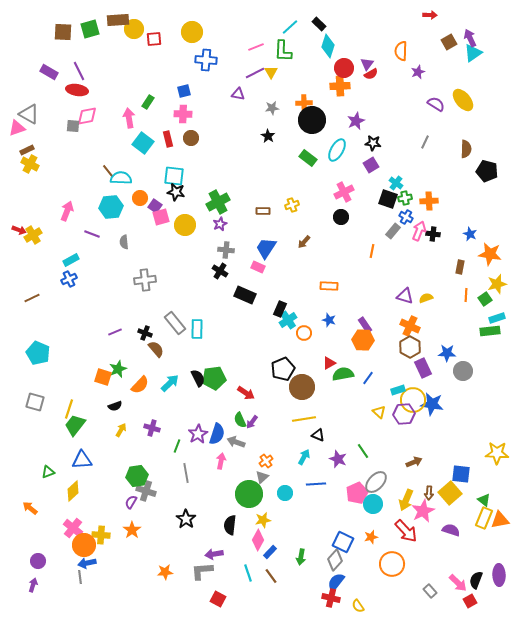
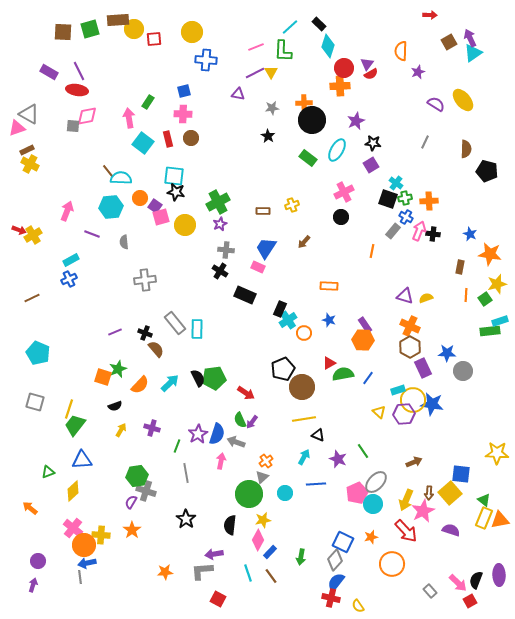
cyan rectangle at (497, 318): moved 3 px right, 3 px down
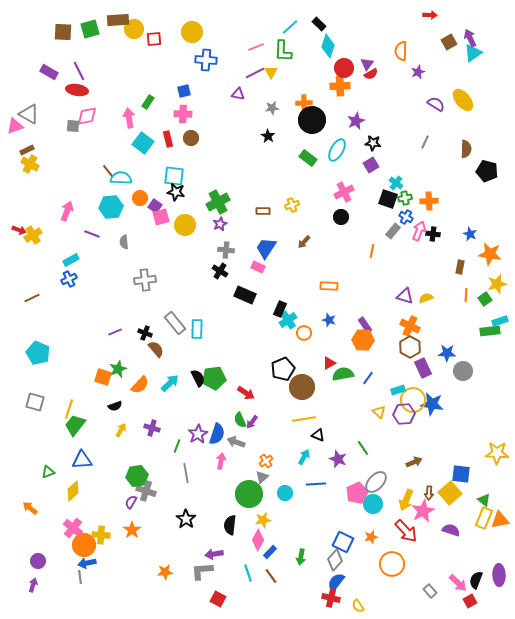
pink triangle at (17, 128): moved 2 px left, 2 px up
green line at (363, 451): moved 3 px up
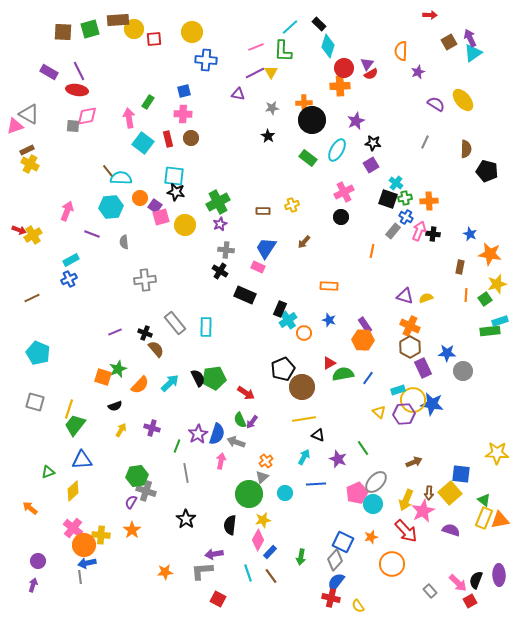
cyan rectangle at (197, 329): moved 9 px right, 2 px up
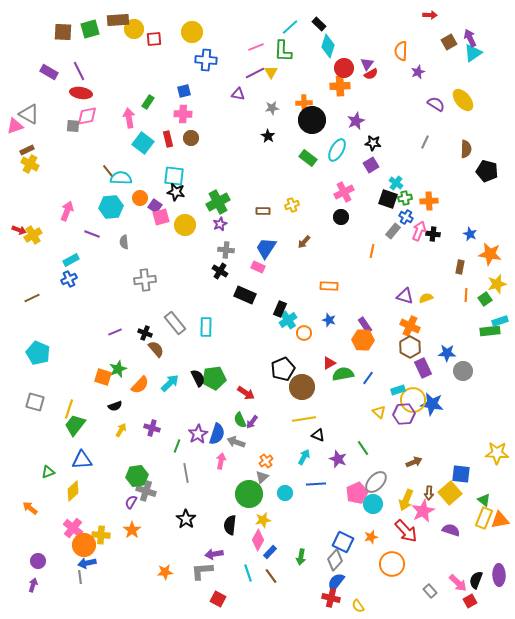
red ellipse at (77, 90): moved 4 px right, 3 px down
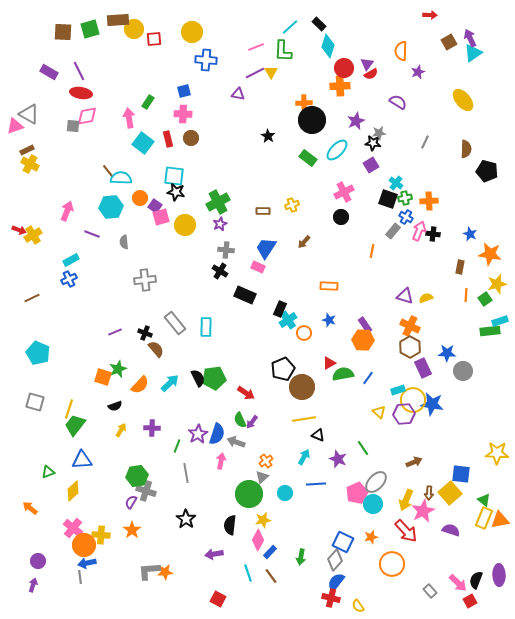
purple semicircle at (436, 104): moved 38 px left, 2 px up
gray star at (272, 108): moved 107 px right, 25 px down
cyan ellipse at (337, 150): rotated 15 degrees clockwise
purple cross at (152, 428): rotated 14 degrees counterclockwise
gray L-shape at (202, 571): moved 53 px left
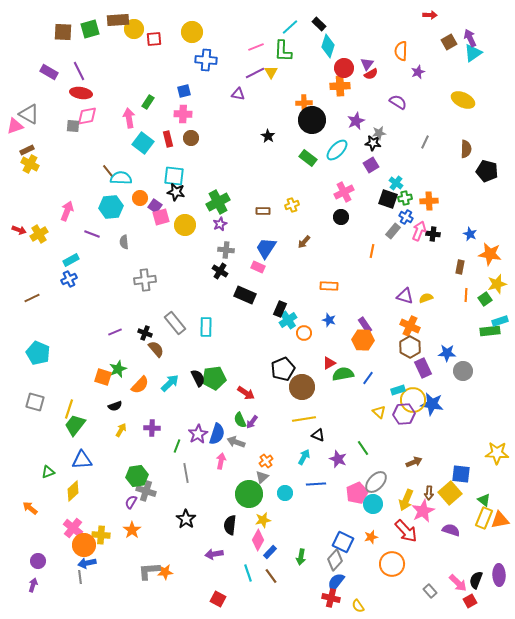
yellow ellipse at (463, 100): rotated 25 degrees counterclockwise
yellow cross at (33, 235): moved 6 px right, 1 px up
